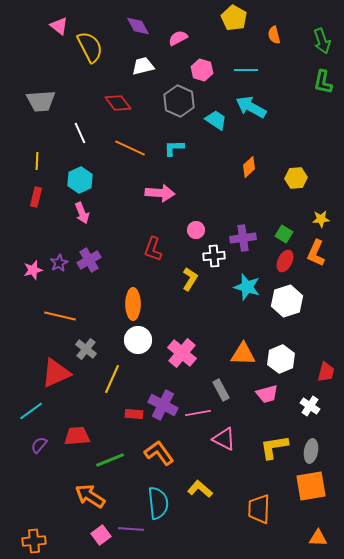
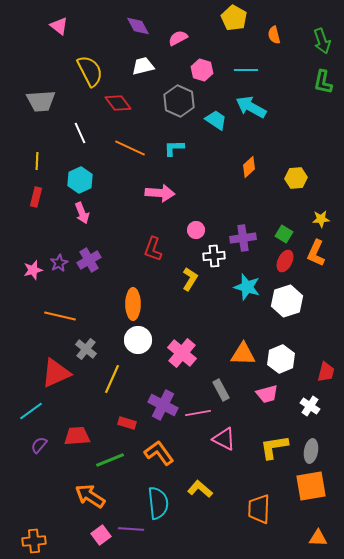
yellow semicircle at (90, 47): moved 24 px down
red rectangle at (134, 414): moved 7 px left, 9 px down; rotated 12 degrees clockwise
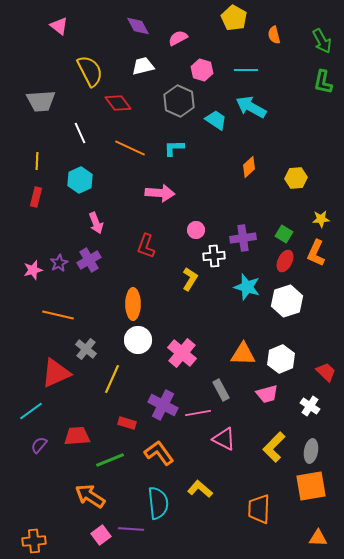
green arrow at (322, 41): rotated 10 degrees counterclockwise
pink arrow at (82, 213): moved 14 px right, 10 px down
red L-shape at (153, 249): moved 7 px left, 3 px up
orange line at (60, 316): moved 2 px left, 1 px up
red trapezoid at (326, 372): rotated 60 degrees counterclockwise
yellow L-shape at (274, 447): rotated 36 degrees counterclockwise
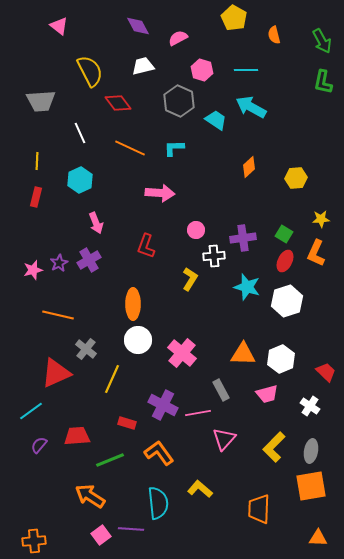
pink triangle at (224, 439): rotated 45 degrees clockwise
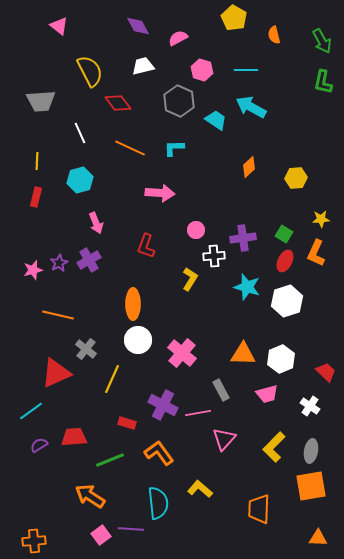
cyan hexagon at (80, 180): rotated 10 degrees clockwise
red trapezoid at (77, 436): moved 3 px left, 1 px down
purple semicircle at (39, 445): rotated 18 degrees clockwise
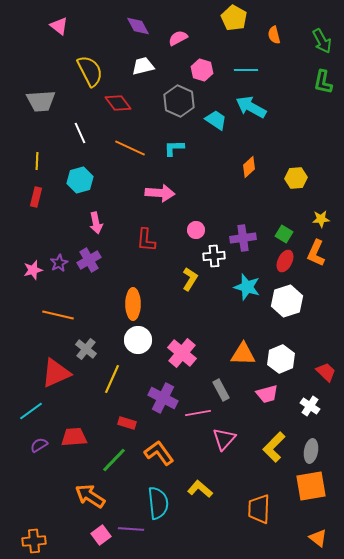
pink arrow at (96, 223): rotated 10 degrees clockwise
red L-shape at (146, 246): moved 6 px up; rotated 15 degrees counterclockwise
purple cross at (163, 405): moved 7 px up
green line at (110, 460): moved 4 px right; rotated 24 degrees counterclockwise
orange triangle at (318, 538): rotated 36 degrees clockwise
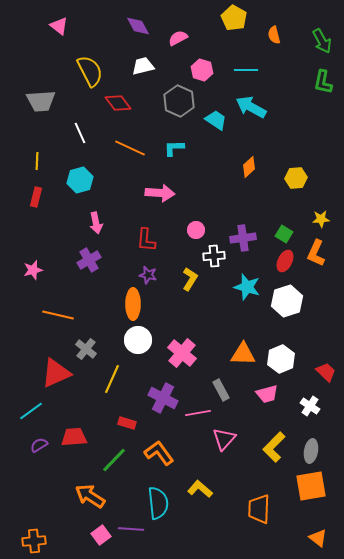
purple star at (59, 263): moved 89 px right, 12 px down; rotated 30 degrees counterclockwise
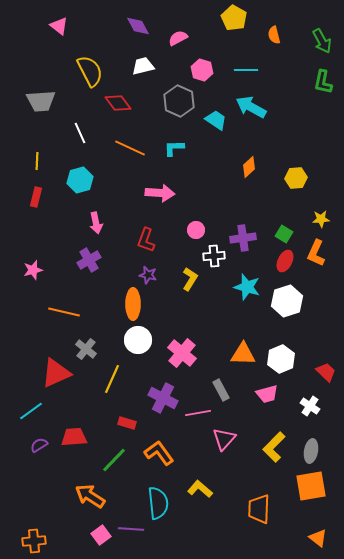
red L-shape at (146, 240): rotated 15 degrees clockwise
orange line at (58, 315): moved 6 px right, 3 px up
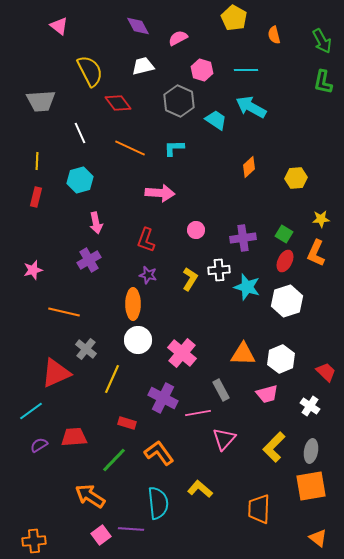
white cross at (214, 256): moved 5 px right, 14 px down
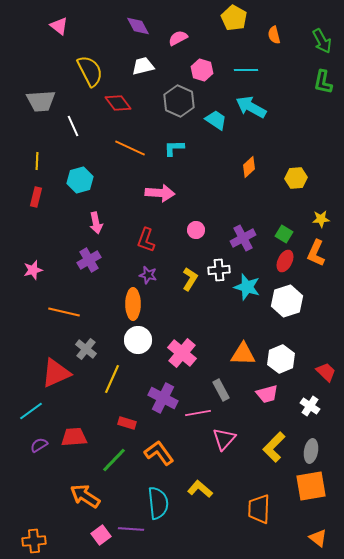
white line at (80, 133): moved 7 px left, 7 px up
purple cross at (243, 238): rotated 20 degrees counterclockwise
orange arrow at (90, 496): moved 5 px left
